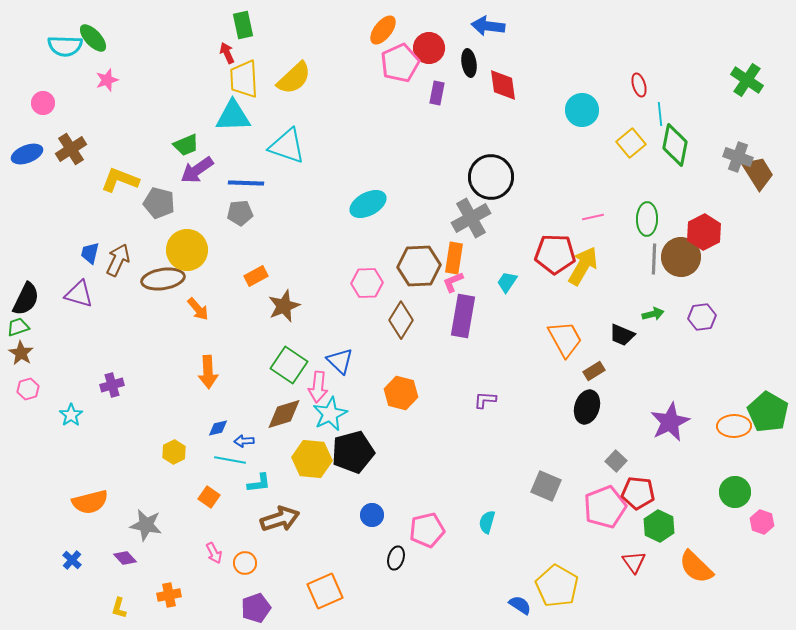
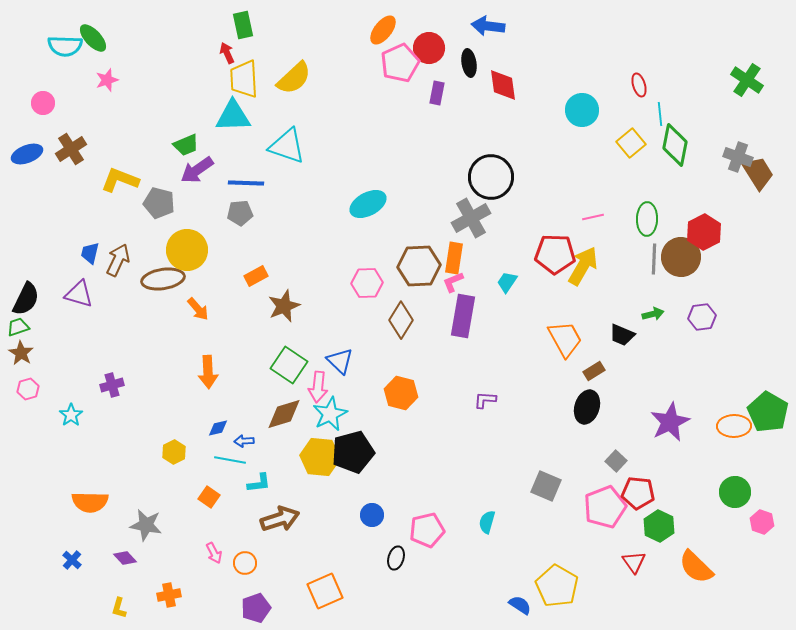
yellow hexagon at (312, 459): moved 8 px right, 2 px up
orange semicircle at (90, 502): rotated 15 degrees clockwise
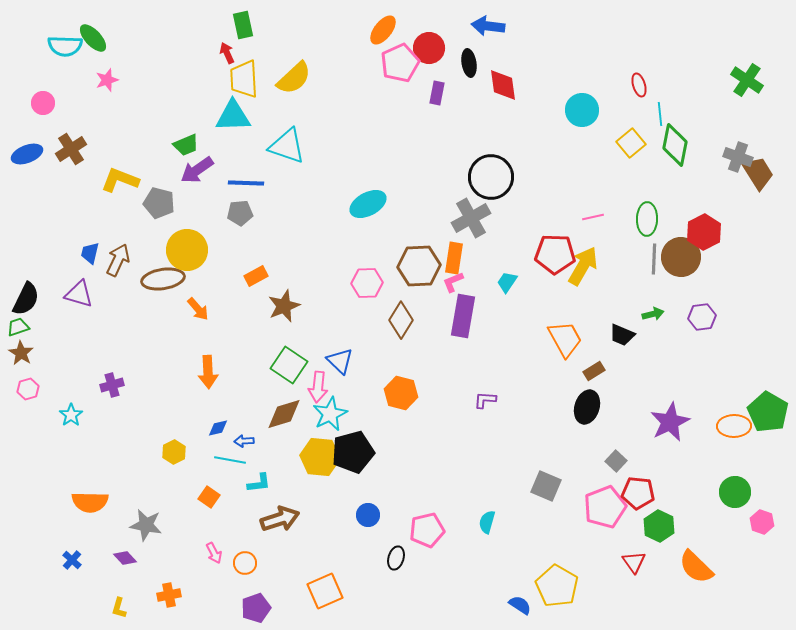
blue circle at (372, 515): moved 4 px left
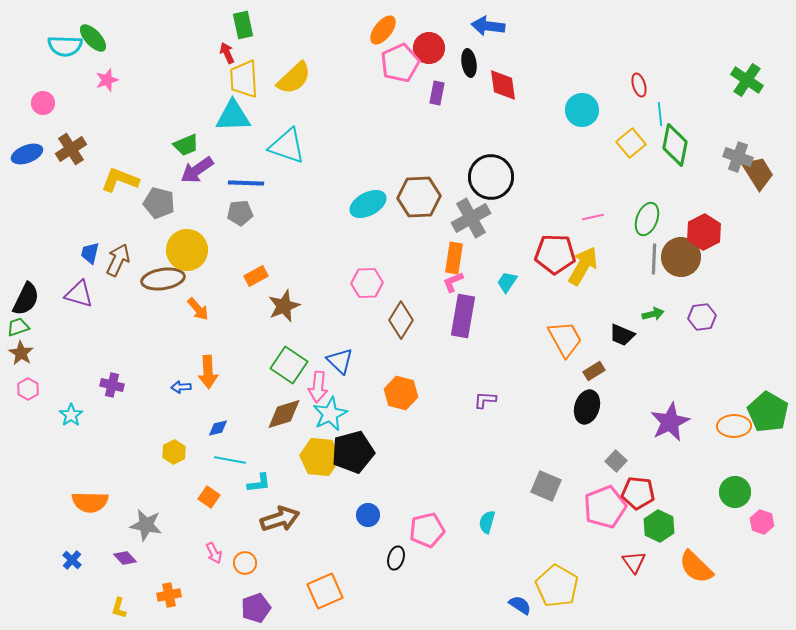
green ellipse at (647, 219): rotated 20 degrees clockwise
brown hexagon at (419, 266): moved 69 px up
purple cross at (112, 385): rotated 30 degrees clockwise
pink hexagon at (28, 389): rotated 15 degrees counterclockwise
blue arrow at (244, 441): moved 63 px left, 54 px up
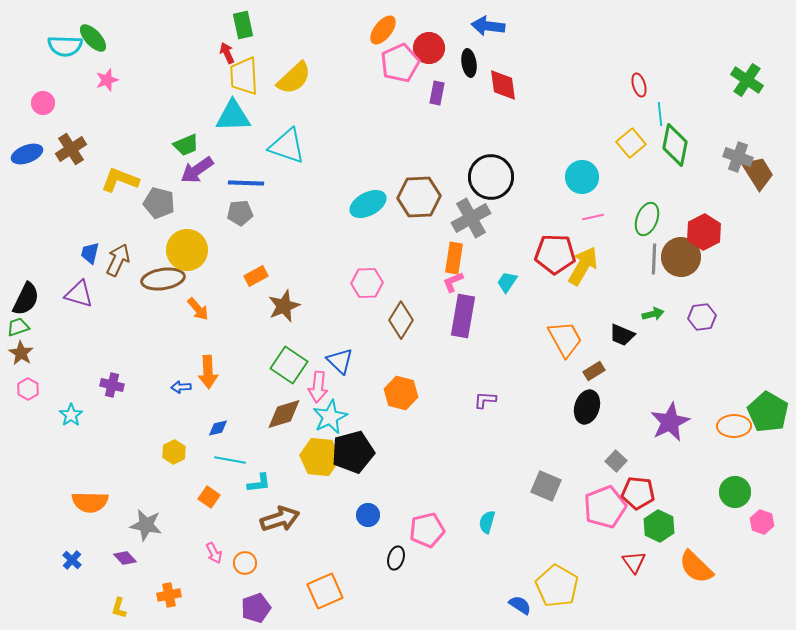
yellow trapezoid at (244, 79): moved 3 px up
cyan circle at (582, 110): moved 67 px down
cyan star at (330, 414): moved 3 px down
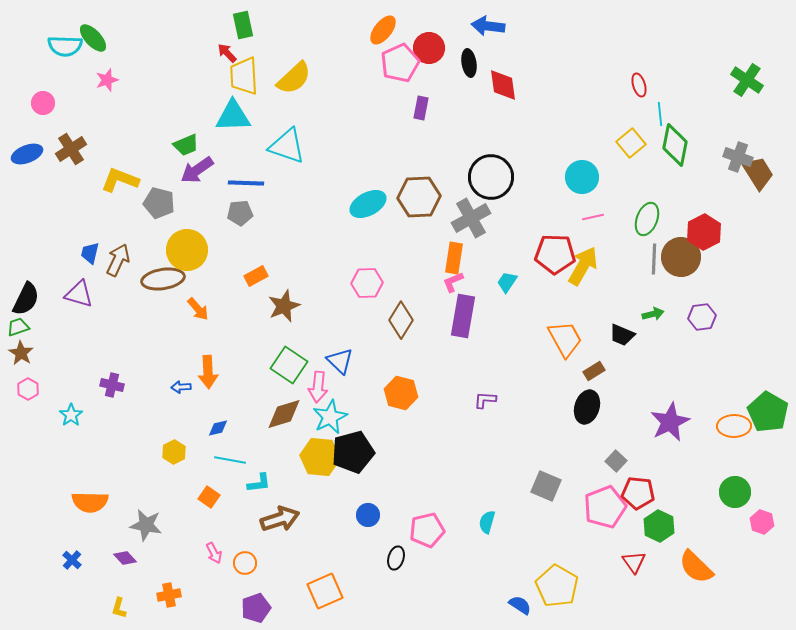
red arrow at (227, 53): rotated 20 degrees counterclockwise
purple rectangle at (437, 93): moved 16 px left, 15 px down
